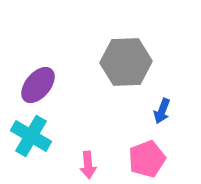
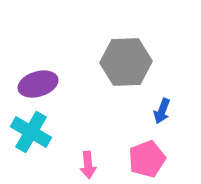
purple ellipse: moved 1 px up; rotated 33 degrees clockwise
cyan cross: moved 4 px up
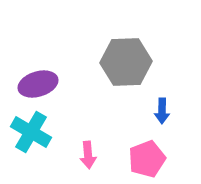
blue arrow: rotated 20 degrees counterclockwise
pink arrow: moved 10 px up
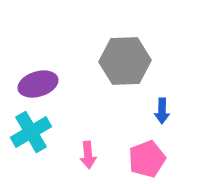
gray hexagon: moved 1 px left, 1 px up
cyan cross: rotated 30 degrees clockwise
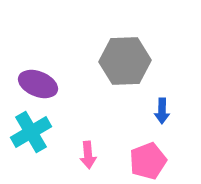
purple ellipse: rotated 39 degrees clockwise
pink pentagon: moved 1 px right, 2 px down
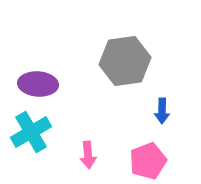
gray hexagon: rotated 6 degrees counterclockwise
purple ellipse: rotated 18 degrees counterclockwise
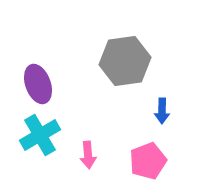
purple ellipse: rotated 66 degrees clockwise
cyan cross: moved 9 px right, 3 px down
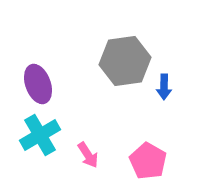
blue arrow: moved 2 px right, 24 px up
pink arrow: rotated 28 degrees counterclockwise
pink pentagon: rotated 21 degrees counterclockwise
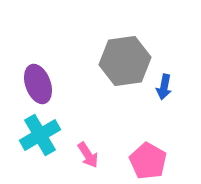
blue arrow: rotated 10 degrees clockwise
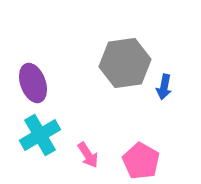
gray hexagon: moved 2 px down
purple ellipse: moved 5 px left, 1 px up
pink pentagon: moved 7 px left
